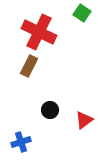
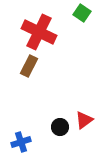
black circle: moved 10 px right, 17 px down
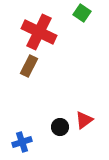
blue cross: moved 1 px right
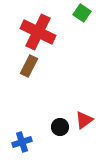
red cross: moved 1 px left
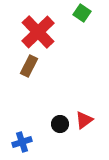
red cross: rotated 20 degrees clockwise
black circle: moved 3 px up
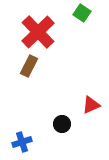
red triangle: moved 7 px right, 15 px up; rotated 12 degrees clockwise
black circle: moved 2 px right
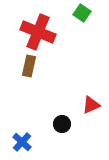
red cross: rotated 24 degrees counterclockwise
brown rectangle: rotated 15 degrees counterclockwise
blue cross: rotated 30 degrees counterclockwise
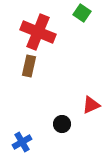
blue cross: rotated 18 degrees clockwise
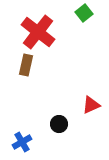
green square: moved 2 px right; rotated 18 degrees clockwise
red cross: rotated 16 degrees clockwise
brown rectangle: moved 3 px left, 1 px up
black circle: moved 3 px left
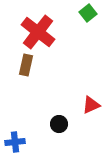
green square: moved 4 px right
blue cross: moved 7 px left; rotated 24 degrees clockwise
